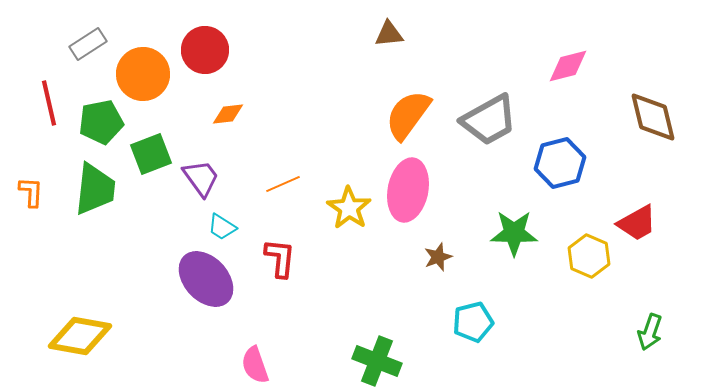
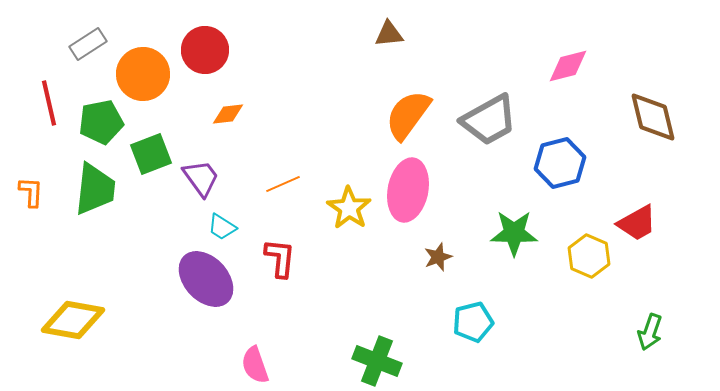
yellow diamond: moved 7 px left, 16 px up
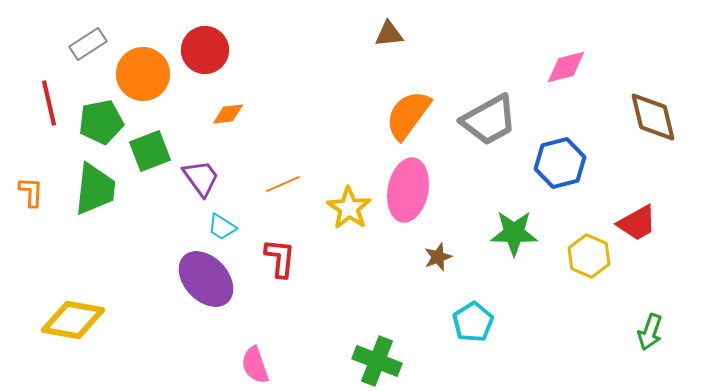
pink diamond: moved 2 px left, 1 px down
green square: moved 1 px left, 3 px up
cyan pentagon: rotated 18 degrees counterclockwise
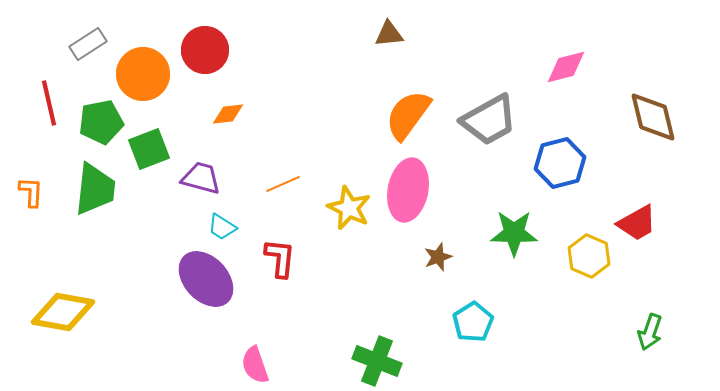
green square: moved 1 px left, 2 px up
purple trapezoid: rotated 39 degrees counterclockwise
yellow star: rotated 9 degrees counterclockwise
yellow diamond: moved 10 px left, 8 px up
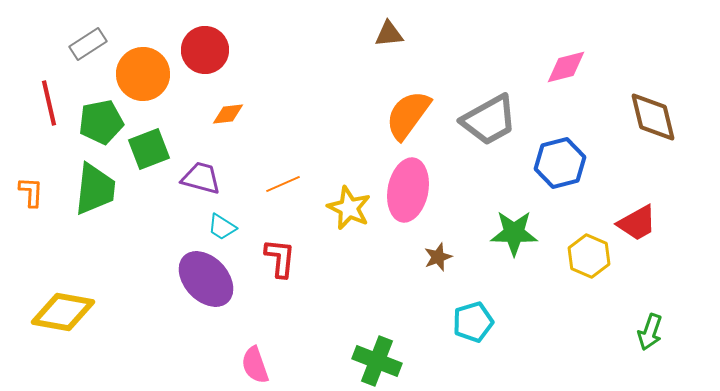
cyan pentagon: rotated 15 degrees clockwise
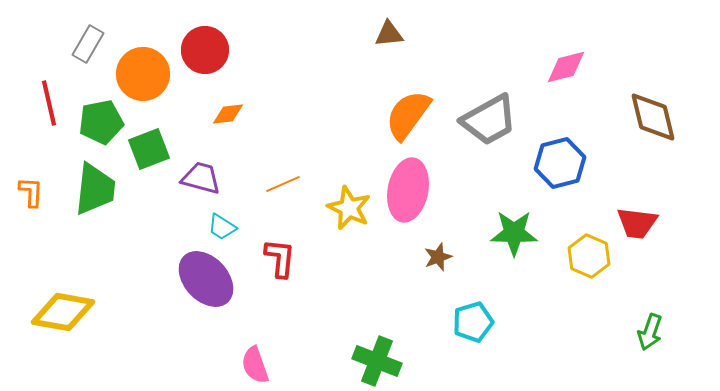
gray rectangle: rotated 27 degrees counterclockwise
red trapezoid: rotated 36 degrees clockwise
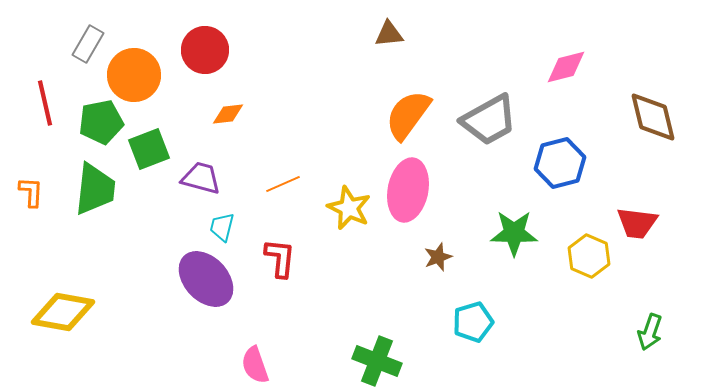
orange circle: moved 9 px left, 1 px down
red line: moved 4 px left
cyan trapezoid: rotated 72 degrees clockwise
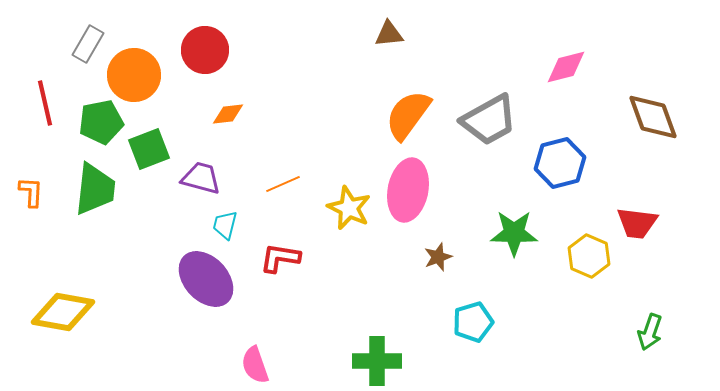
brown diamond: rotated 6 degrees counterclockwise
cyan trapezoid: moved 3 px right, 2 px up
red L-shape: rotated 87 degrees counterclockwise
green cross: rotated 21 degrees counterclockwise
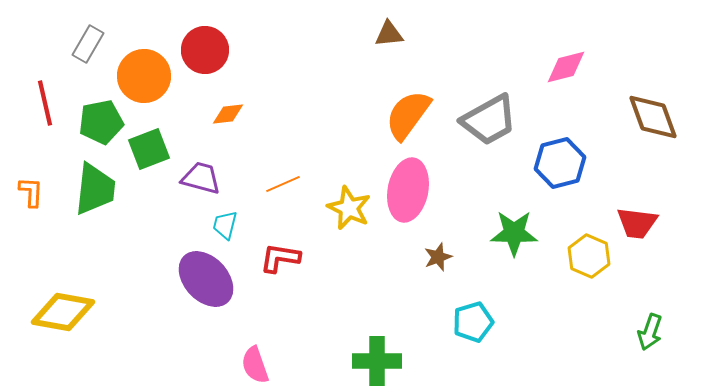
orange circle: moved 10 px right, 1 px down
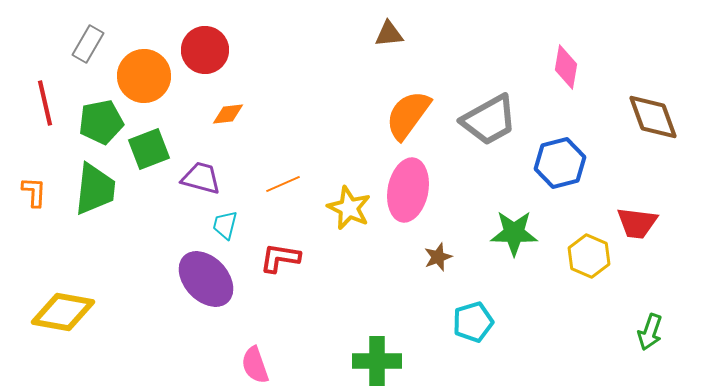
pink diamond: rotated 66 degrees counterclockwise
orange L-shape: moved 3 px right
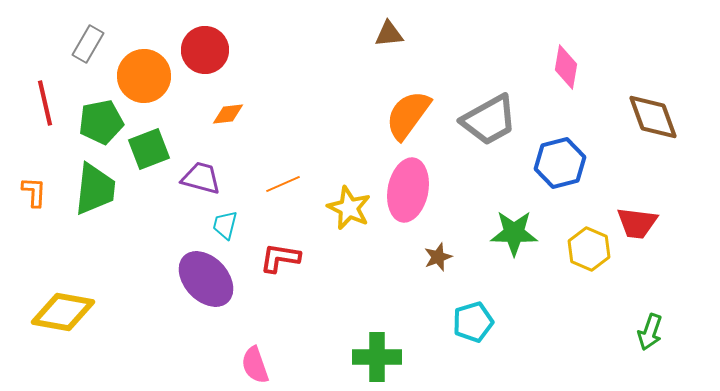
yellow hexagon: moved 7 px up
green cross: moved 4 px up
